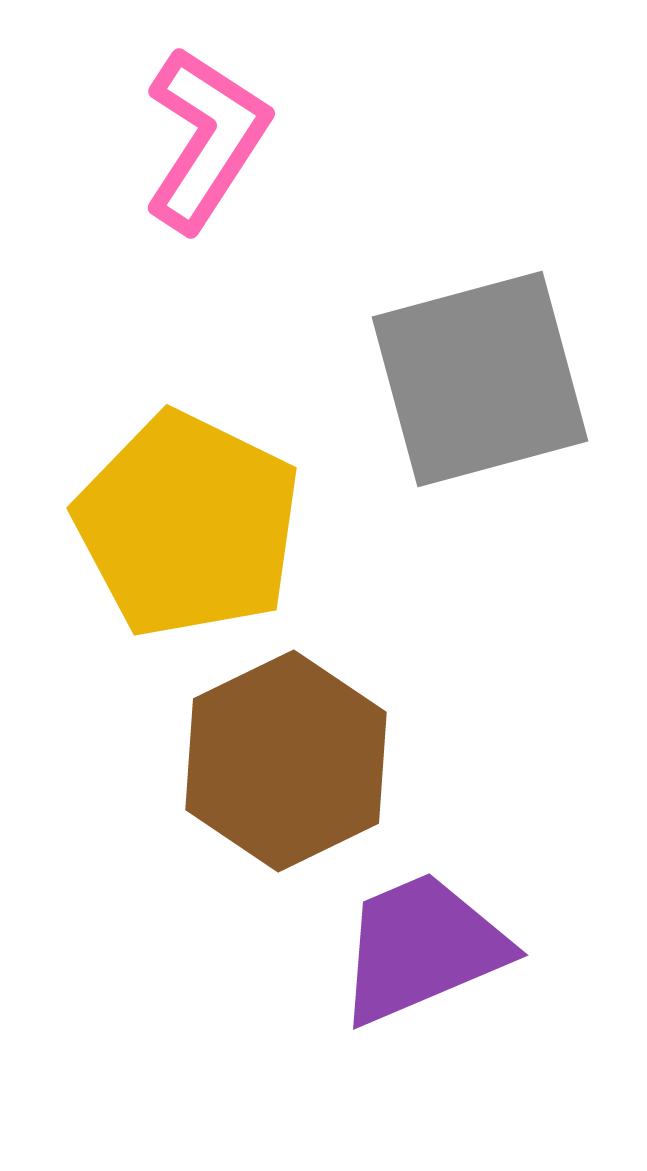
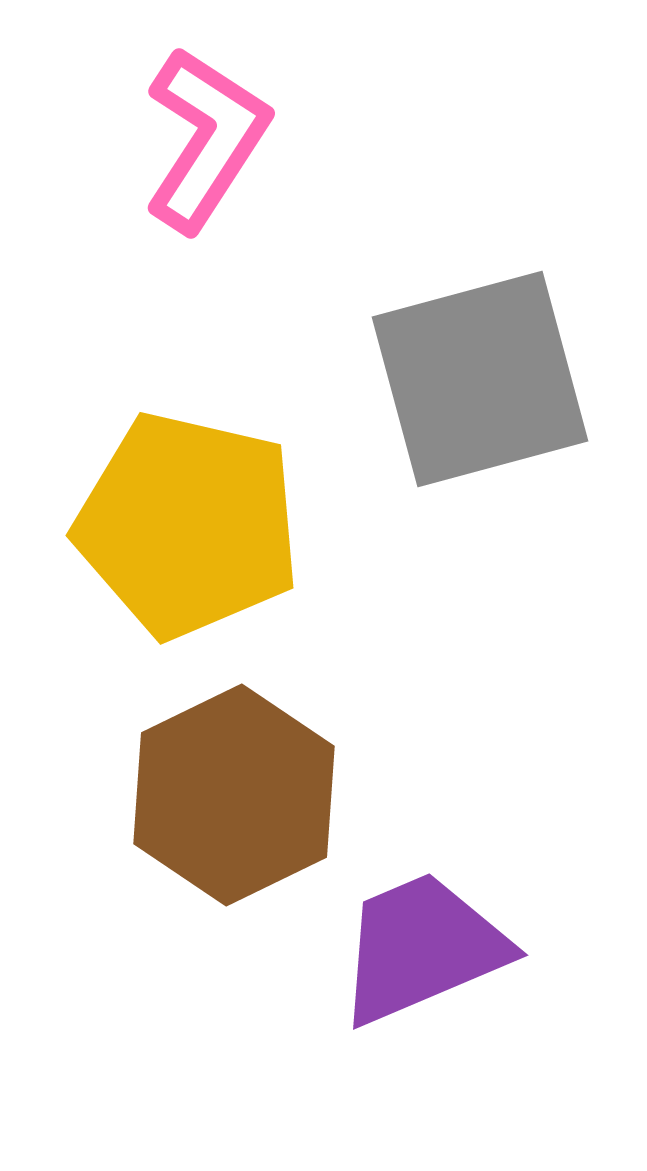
yellow pentagon: rotated 13 degrees counterclockwise
brown hexagon: moved 52 px left, 34 px down
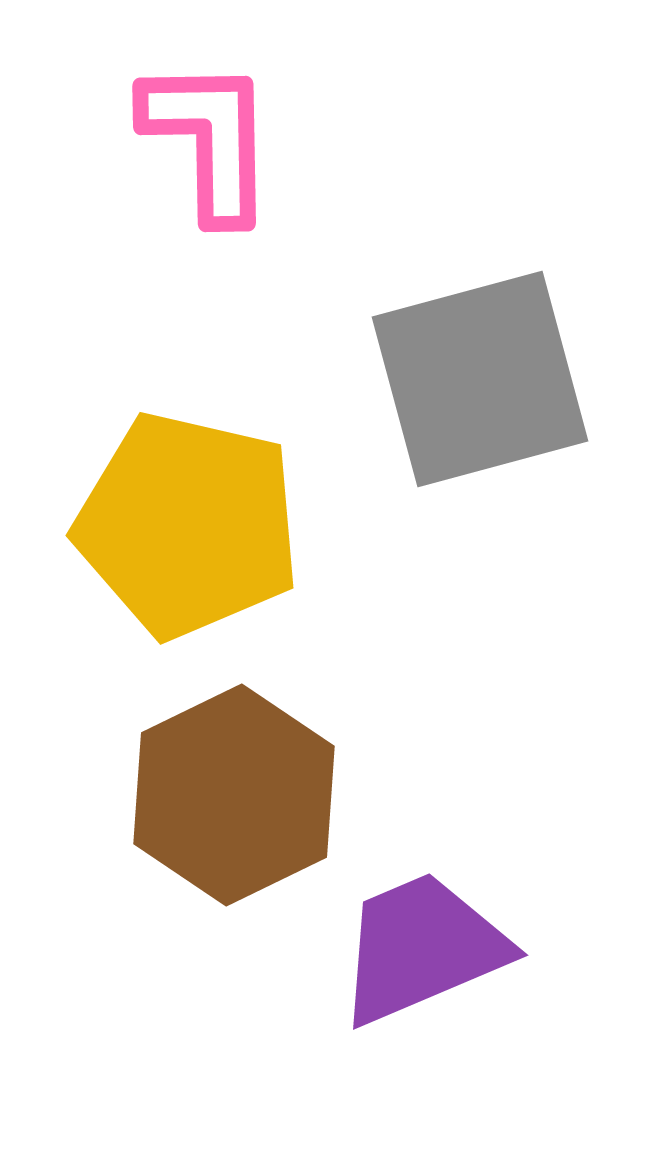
pink L-shape: moved 3 px right; rotated 34 degrees counterclockwise
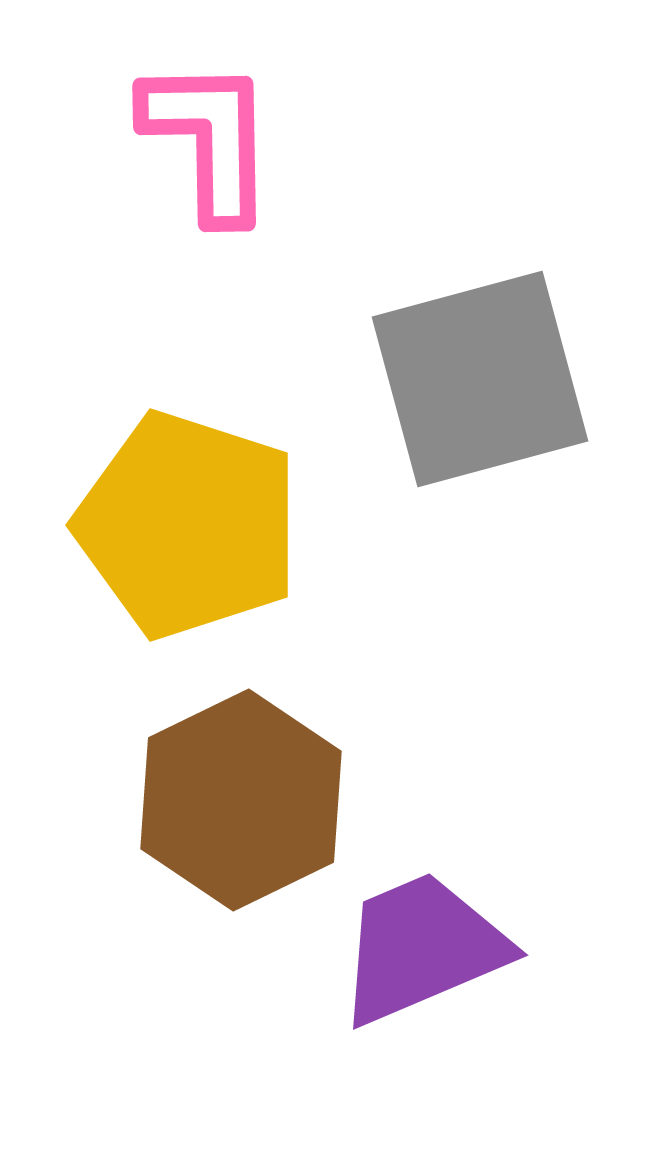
yellow pentagon: rotated 5 degrees clockwise
brown hexagon: moved 7 px right, 5 px down
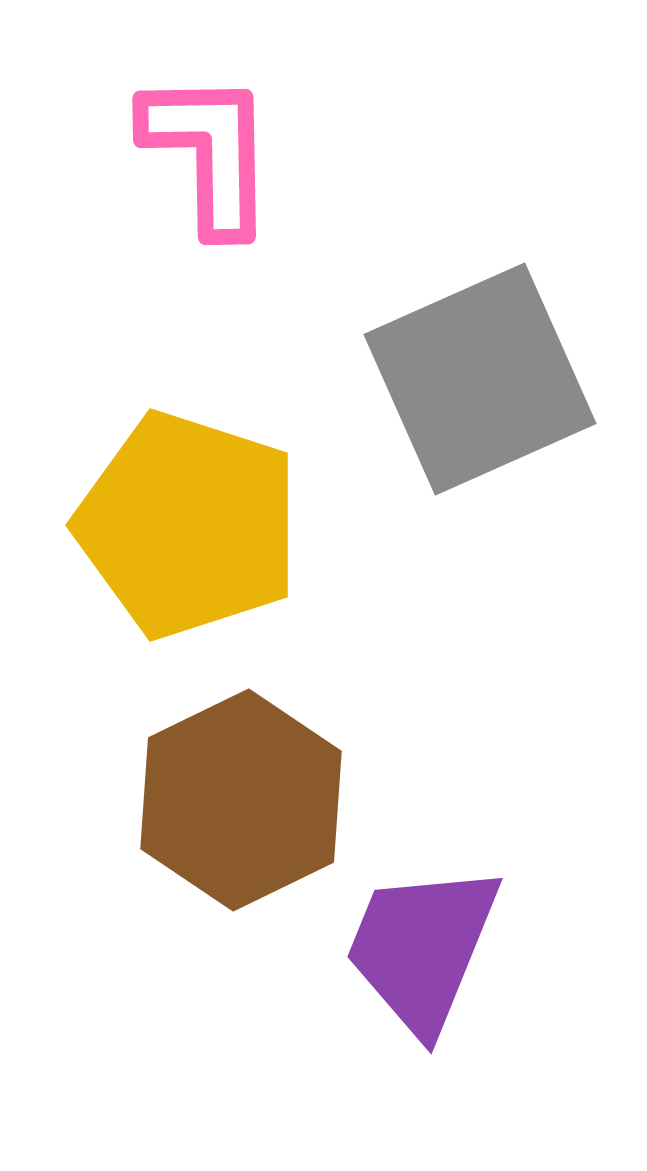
pink L-shape: moved 13 px down
gray square: rotated 9 degrees counterclockwise
purple trapezoid: rotated 45 degrees counterclockwise
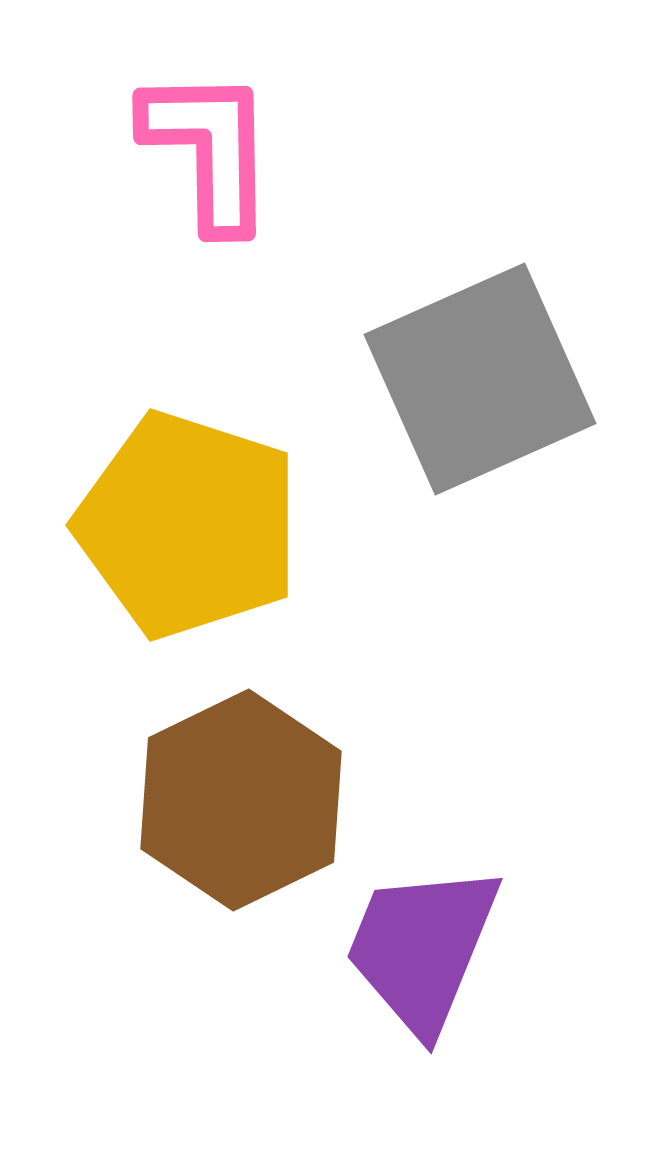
pink L-shape: moved 3 px up
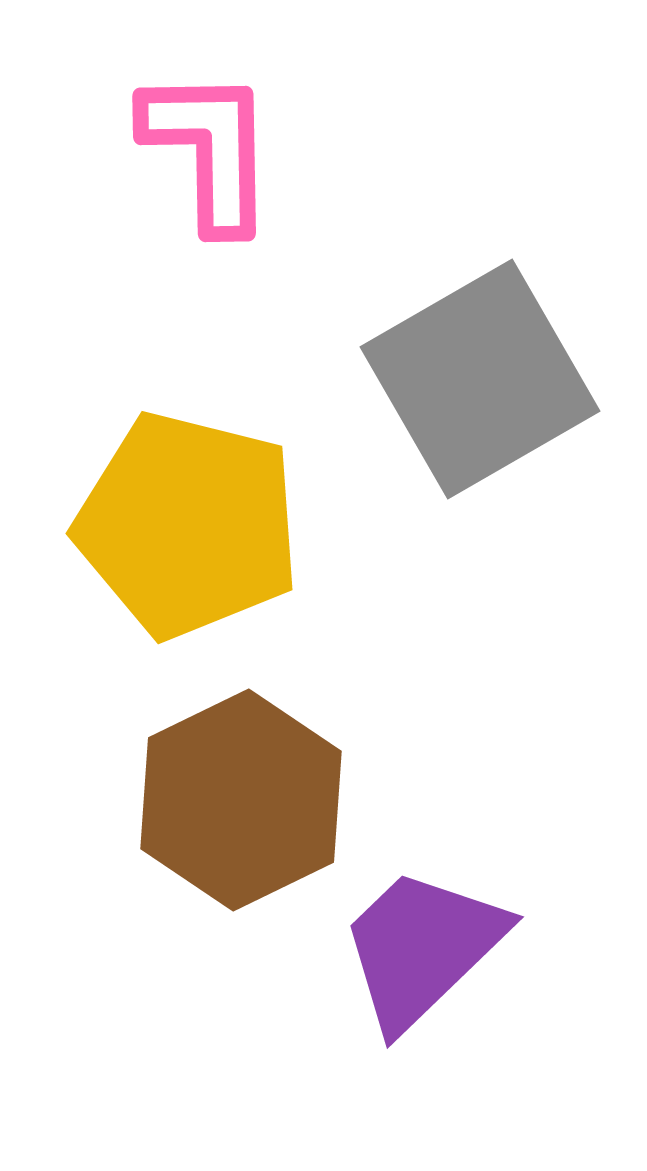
gray square: rotated 6 degrees counterclockwise
yellow pentagon: rotated 4 degrees counterclockwise
purple trapezoid: rotated 24 degrees clockwise
